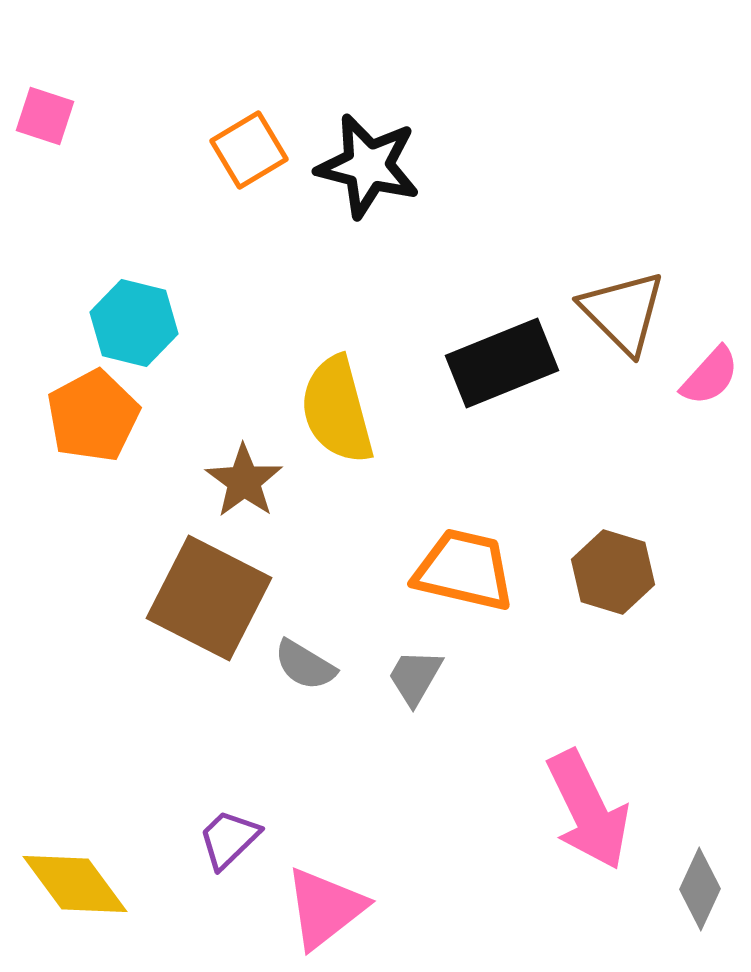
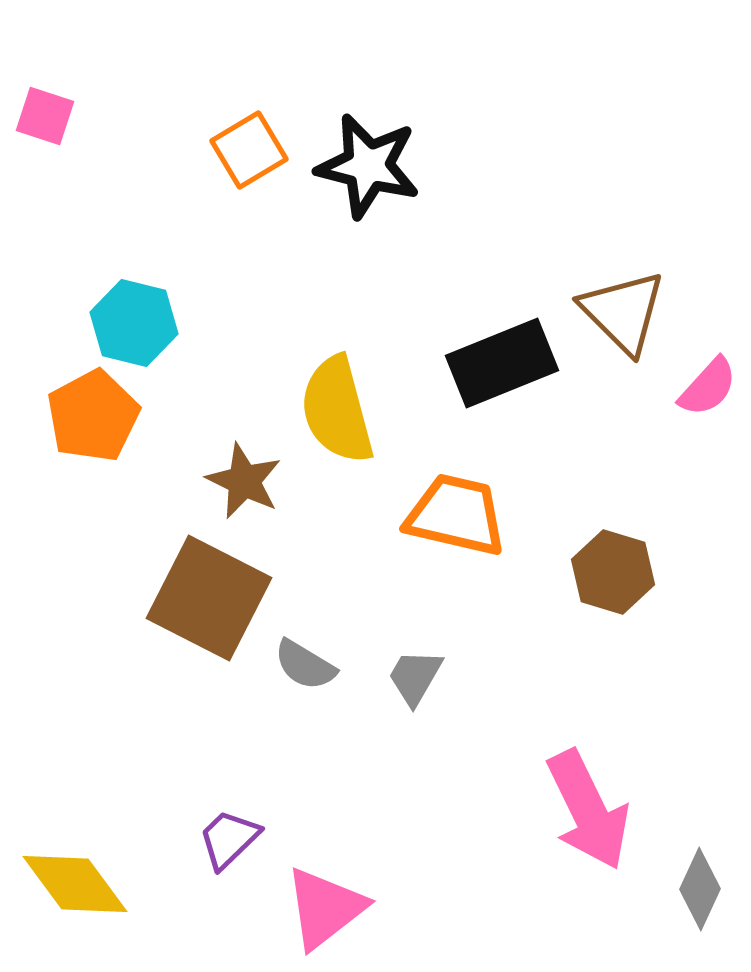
pink semicircle: moved 2 px left, 11 px down
brown star: rotated 10 degrees counterclockwise
orange trapezoid: moved 8 px left, 55 px up
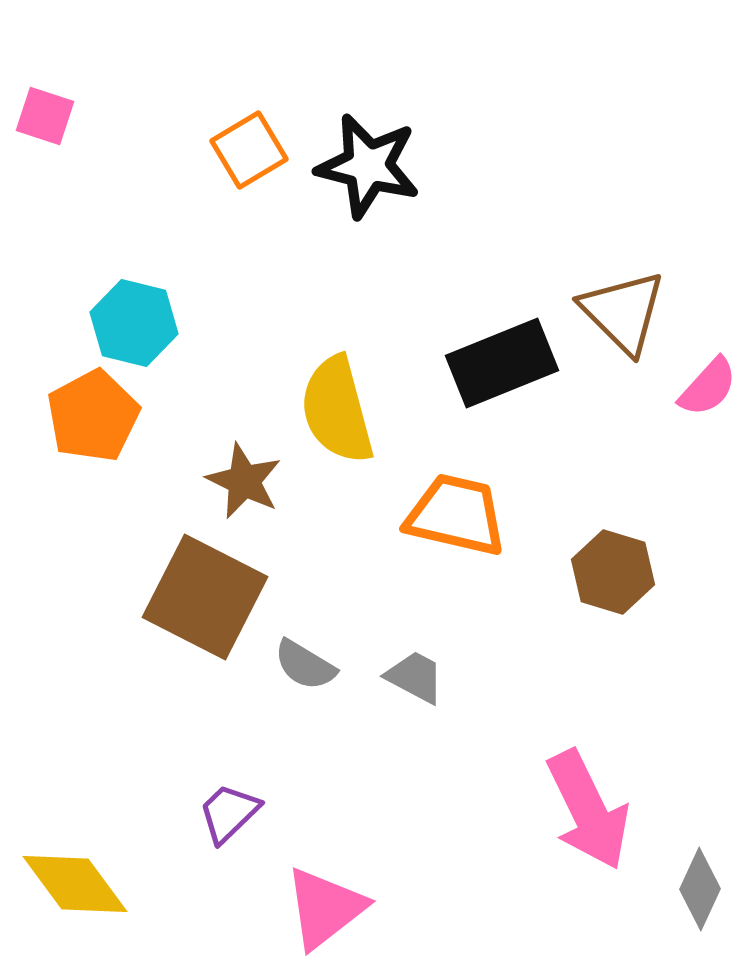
brown square: moved 4 px left, 1 px up
gray trapezoid: rotated 88 degrees clockwise
purple trapezoid: moved 26 px up
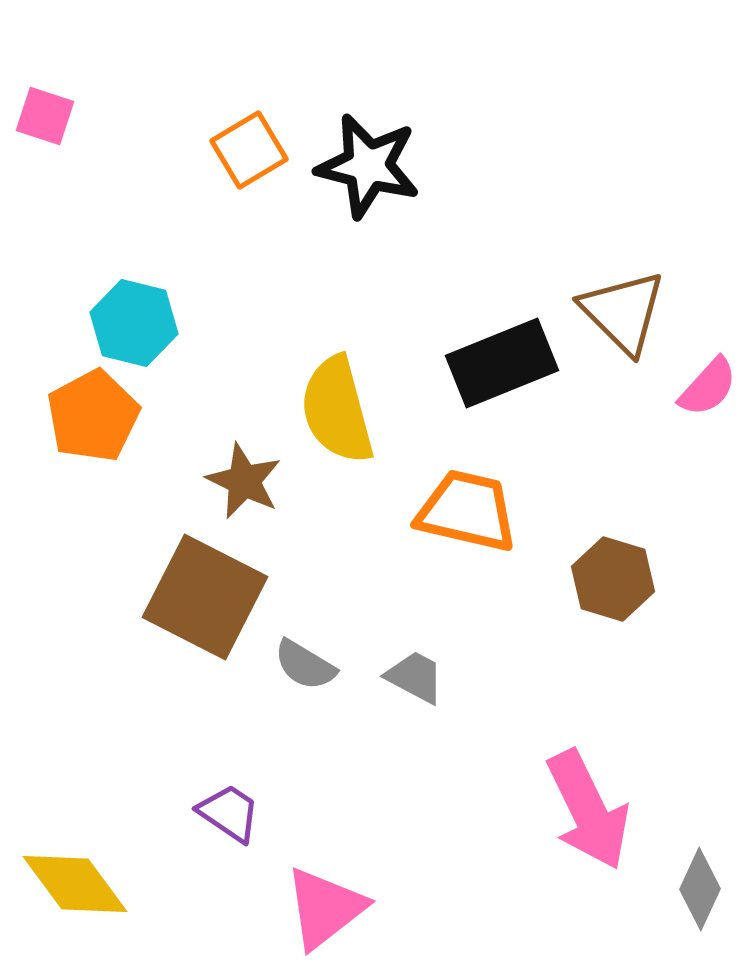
orange trapezoid: moved 11 px right, 4 px up
brown hexagon: moved 7 px down
purple trapezoid: rotated 78 degrees clockwise
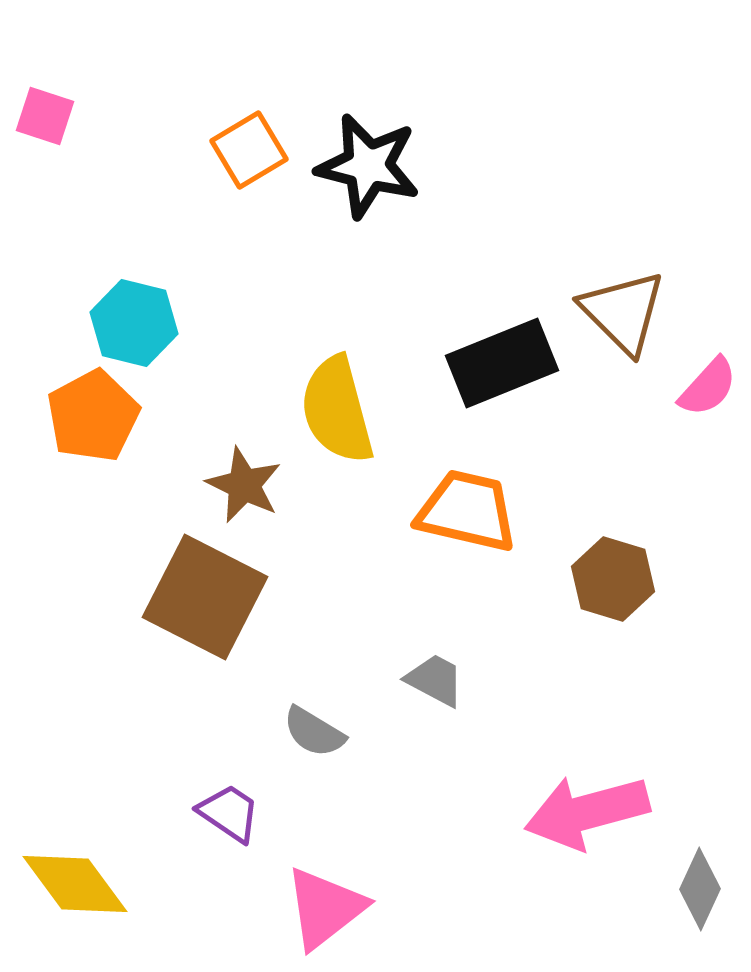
brown star: moved 4 px down
gray semicircle: moved 9 px right, 67 px down
gray trapezoid: moved 20 px right, 3 px down
pink arrow: moved 1 px left, 2 px down; rotated 101 degrees clockwise
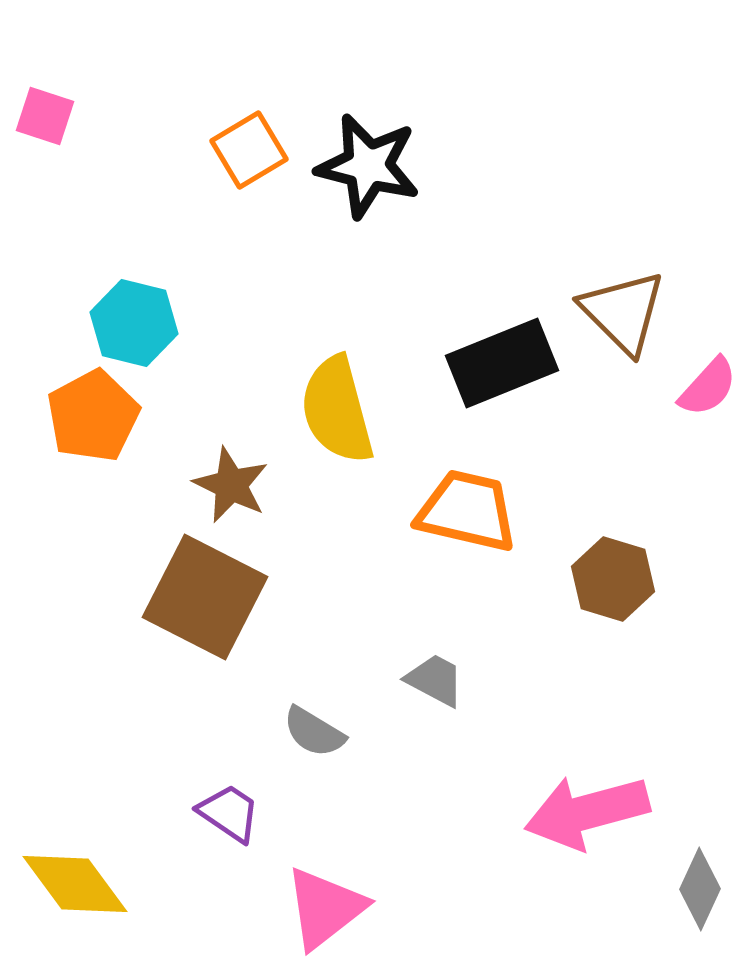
brown star: moved 13 px left
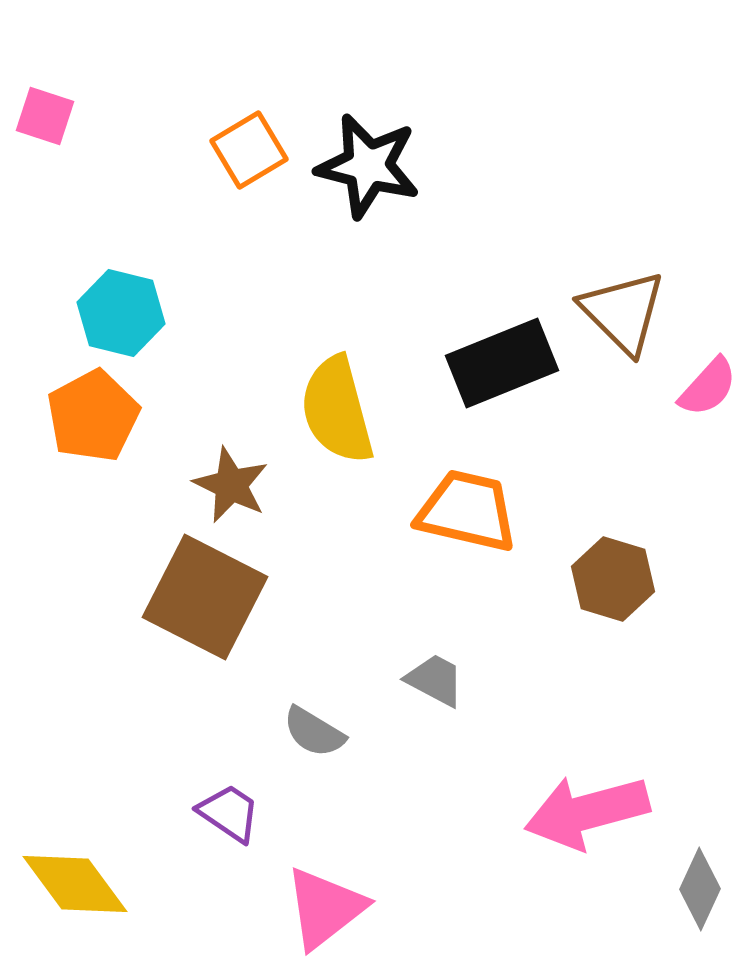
cyan hexagon: moved 13 px left, 10 px up
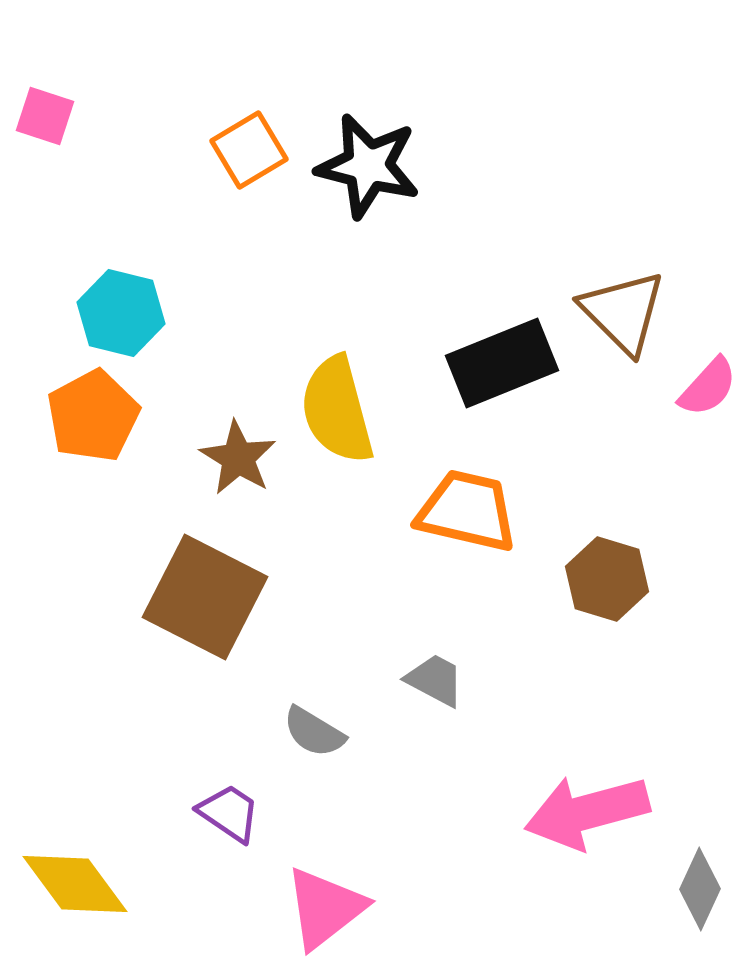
brown star: moved 7 px right, 27 px up; rotated 6 degrees clockwise
brown hexagon: moved 6 px left
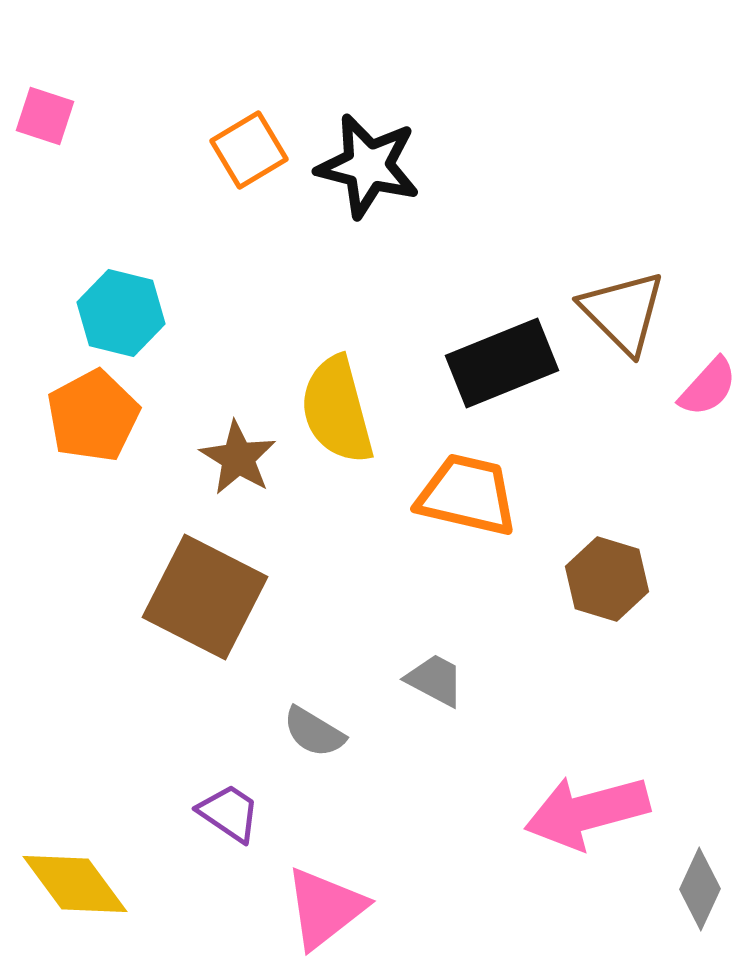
orange trapezoid: moved 16 px up
